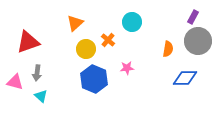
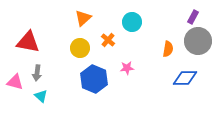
orange triangle: moved 8 px right, 5 px up
red triangle: rotated 30 degrees clockwise
yellow circle: moved 6 px left, 1 px up
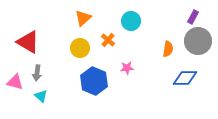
cyan circle: moved 1 px left, 1 px up
red triangle: rotated 20 degrees clockwise
blue hexagon: moved 2 px down
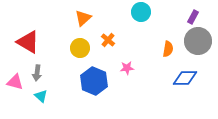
cyan circle: moved 10 px right, 9 px up
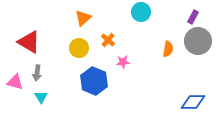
red triangle: moved 1 px right
yellow circle: moved 1 px left
pink star: moved 4 px left, 6 px up
blue diamond: moved 8 px right, 24 px down
cyan triangle: moved 1 px down; rotated 16 degrees clockwise
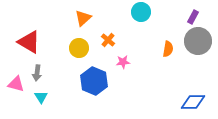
pink triangle: moved 1 px right, 2 px down
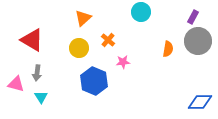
red triangle: moved 3 px right, 2 px up
blue diamond: moved 7 px right
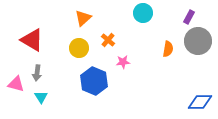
cyan circle: moved 2 px right, 1 px down
purple rectangle: moved 4 px left
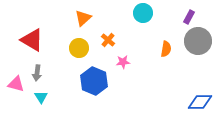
orange semicircle: moved 2 px left
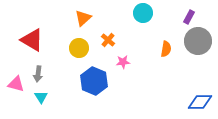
gray arrow: moved 1 px right, 1 px down
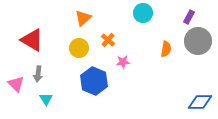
pink triangle: rotated 30 degrees clockwise
cyan triangle: moved 5 px right, 2 px down
